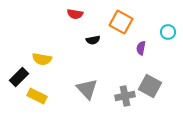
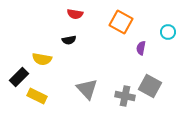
black semicircle: moved 24 px left
gray cross: rotated 24 degrees clockwise
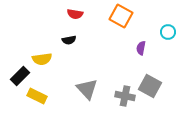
orange square: moved 6 px up
yellow semicircle: rotated 18 degrees counterclockwise
black rectangle: moved 1 px right, 1 px up
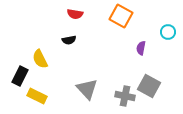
yellow semicircle: moved 2 px left; rotated 72 degrees clockwise
black rectangle: rotated 18 degrees counterclockwise
gray square: moved 1 px left
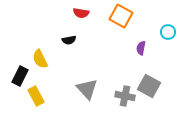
red semicircle: moved 6 px right, 1 px up
yellow rectangle: moved 1 px left; rotated 36 degrees clockwise
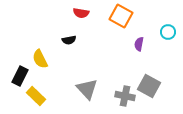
purple semicircle: moved 2 px left, 4 px up
yellow rectangle: rotated 18 degrees counterclockwise
